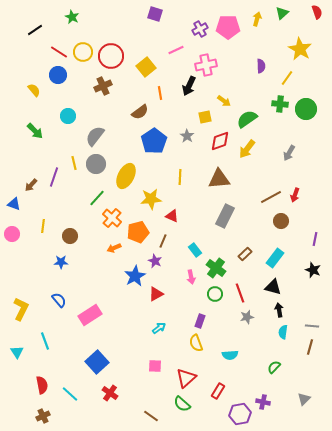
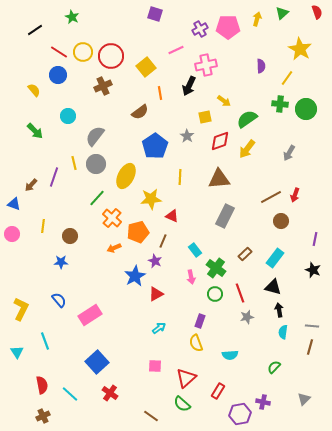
blue pentagon at (154, 141): moved 1 px right, 5 px down
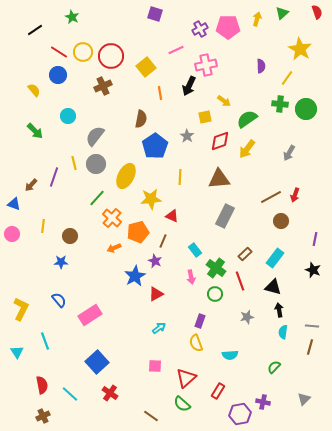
brown semicircle at (140, 112): moved 1 px right, 7 px down; rotated 42 degrees counterclockwise
red line at (240, 293): moved 12 px up
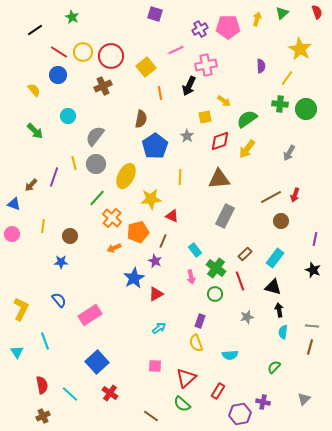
blue star at (135, 276): moved 1 px left, 2 px down
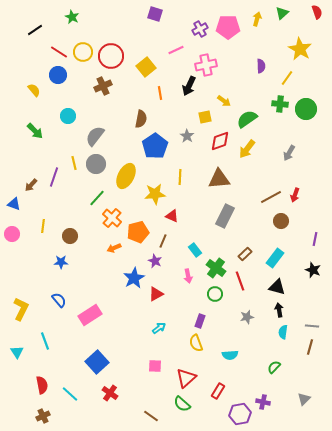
yellow star at (151, 199): moved 4 px right, 5 px up
pink arrow at (191, 277): moved 3 px left, 1 px up
black triangle at (273, 287): moved 4 px right
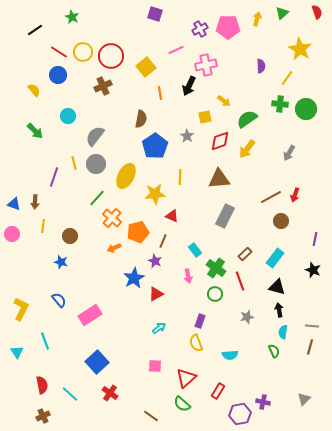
brown arrow at (31, 185): moved 4 px right, 17 px down; rotated 40 degrees counterclockwise
blue star at (61, 262): rotated 16 degrees clockwise
green semicircle at (274, 367): moved 16 px up; rotated 112 degrees clockwise
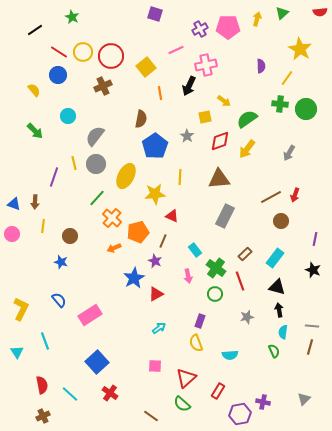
red semicircle at (317, 12): moved 3 px right; rotated 104 degrees clockwise
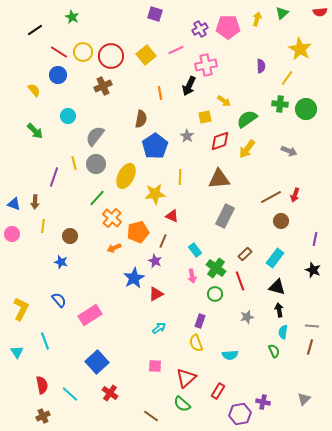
yellow square at (146, 67): moved 12 px up
gray arrow at (289, 153): moved 2 px up; rotated 98 degrees counterclockwise
pink arrow at (188, 276): moved 4 px right
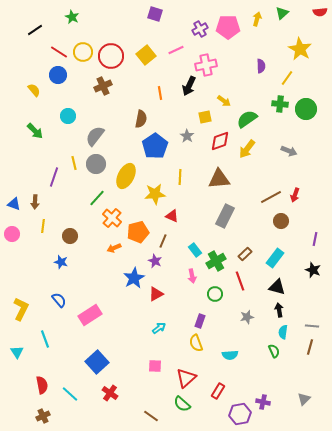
green cross at (216, 268): moved 7 px up; rotated 24 degrees clockwise
cyan line at (45, 341): moved 2 px up
